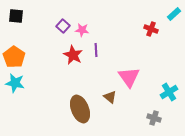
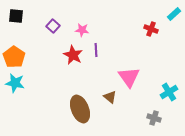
purple square: moved 10 px left
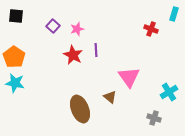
cyan rectangle: rotated 32 degrees counterclockwise
pink star: moved 5 px left, 1 px up; rotated 24 degrees counterclockwise
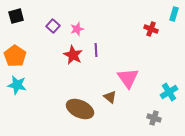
black square: rotated 21 degrees counterclockwise
orange pentagon: moved 1 px right, 1 px up
pink triangle: moved 1 px left, 1 px down
cyan star: moved 2 px right, 2 px down
brown ellipse: rotated 44 degrees counterclockwise
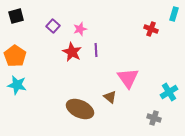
pink star: moved 3 px right
red star: moved 1 px left, 3 px up
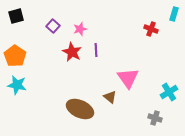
gray cross: moved 1 px right
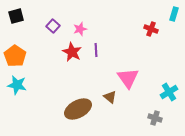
brown ellipse: moved 2 px left; rotated 52 degrees counterclockwise
